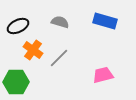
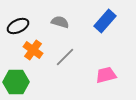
blue rectangle: rotated 65 degrees counterclockwise
gray line: moved 6 px right, 1 px up
pink trapezoid: moved 3 px right
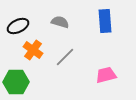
blue rectangle: rotated 45 degrees counterclockwise
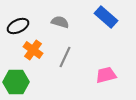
blue rectangle: moved 1 px right, 4 px up; rotated 45 degrees counterclockwise
gray line: rotated 20 degrees counterclockwise
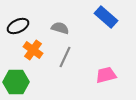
gray semicircle: moved 6 px down
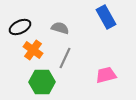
blue rectangle: rotated 20 degrees clockwise
black ellipse: moved 2 px right, 1 px down
gray line: moved 1 px down
green hexagon: moved 26 px right
